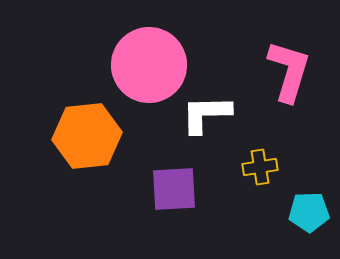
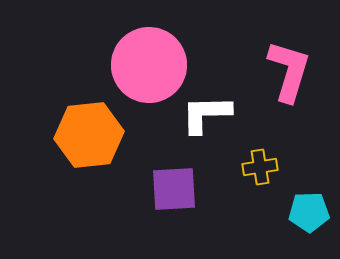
orange hexagon: moved 2 px right, 1 px up
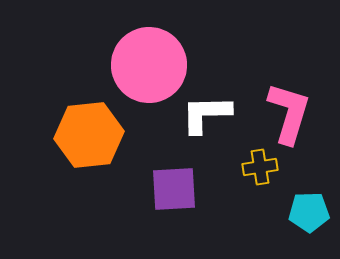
pink L-shape: moved 42 px down
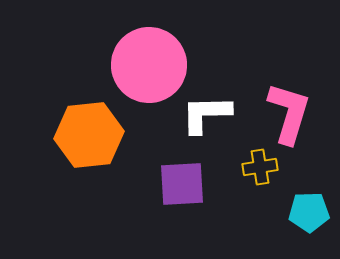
purple square: moved 8 px right, 5 px up
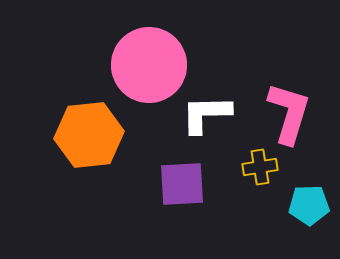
cyan pentagon: moved 7 px up
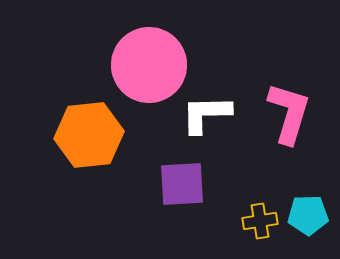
yellow cross: moved 54 px down
cyan pentagon: moved 1 px left, 10 px down
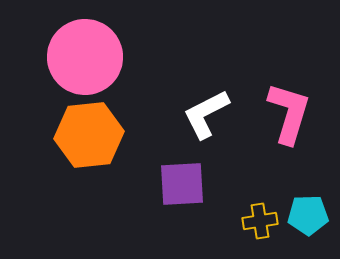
pink circle: moved 64 px left, 8 px up
white L-shape: rotated 26 degrees counterclockwise
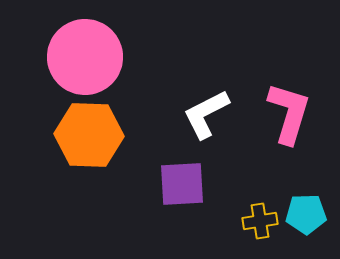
orange hexagon: rotated 8 degrees clockwise
cyan pentagon: moved 2 px left, 1 px up
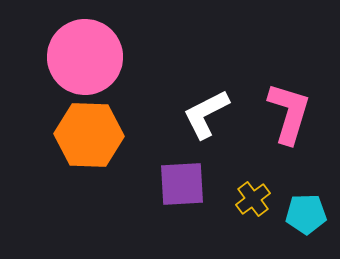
yellow cross: moved 7 px left, 22 px up; rotated 28 degrees counterclockwise
